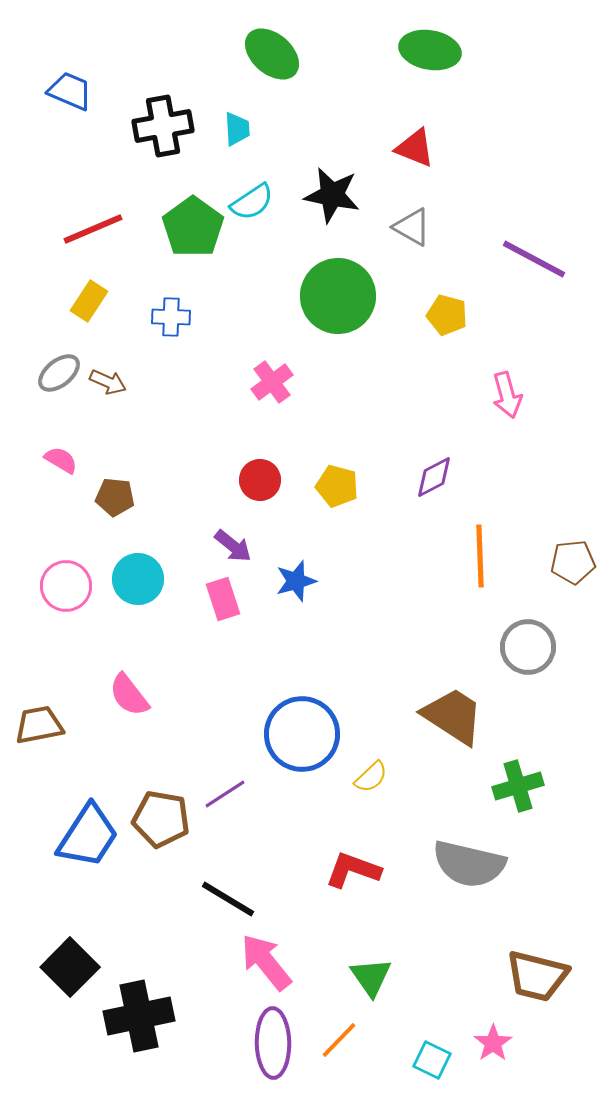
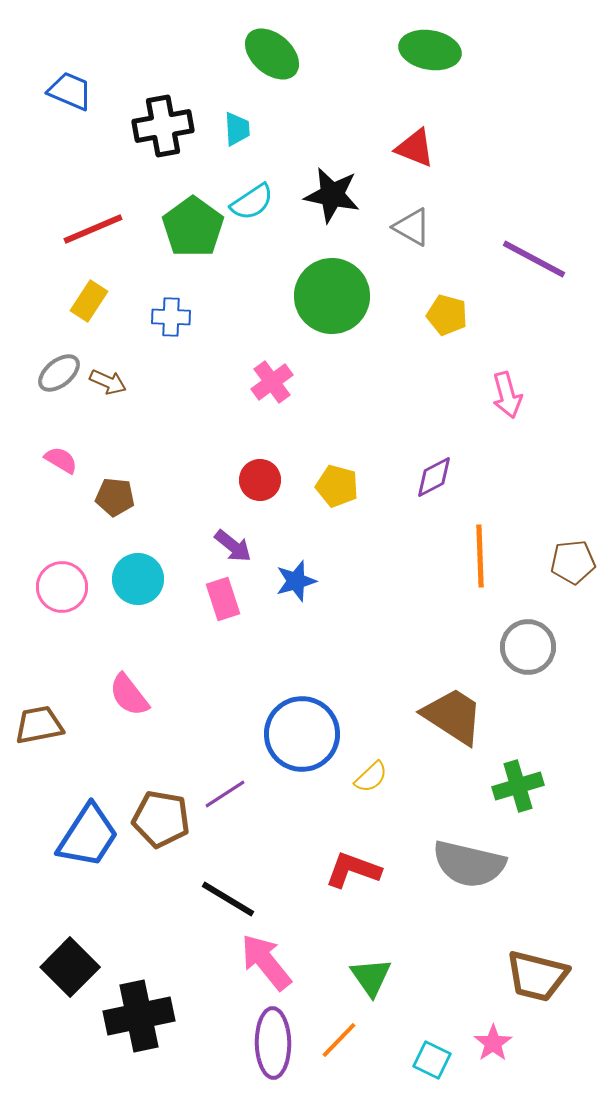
green circle at (338, 296): moved 6 px left
pink circle at (66, 586): moved 4 px left, 1 px down
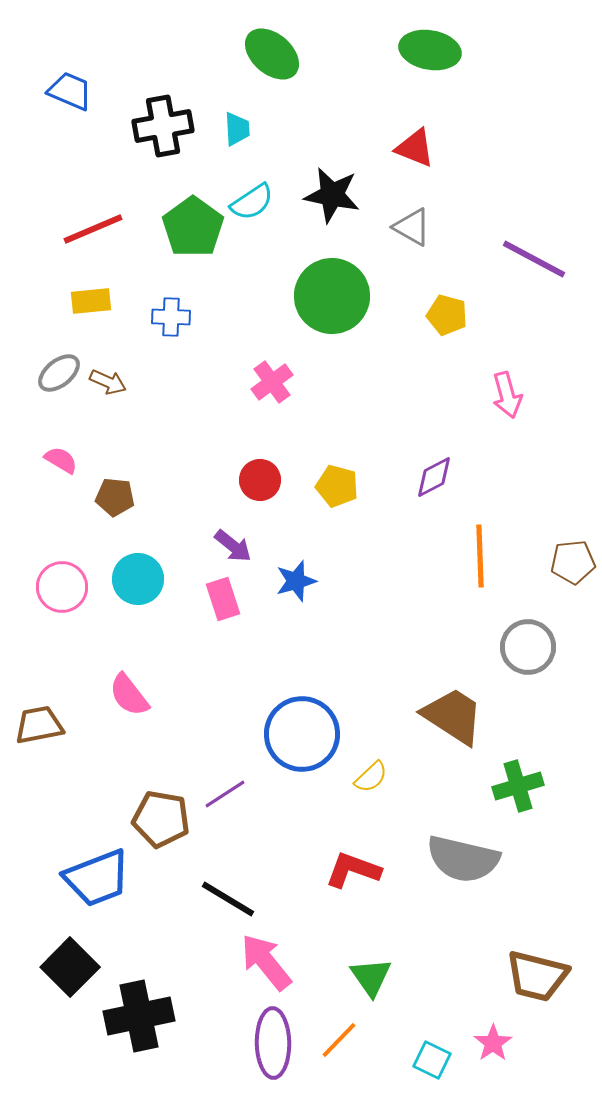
yellow rectangle at (89, 301): moved 2 px right; rotated 51 degrees clockwise
blue trapezoid at (88, 836): moved 9 px right, 42 px down; rotated 36 degrees clockwise
gray semicircle at (469, 864): moved 6 px left, 5 px up
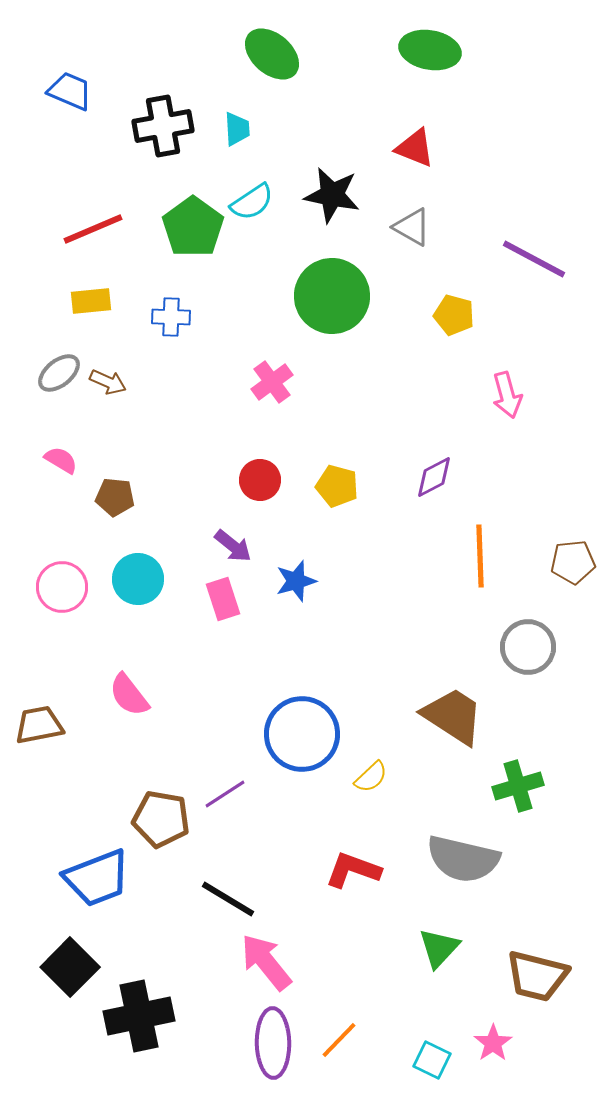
yellow pentagon at (447, 315): moved 7 px right
green triangle at (371, 977): moved 68 px right, 29 px up; rotated 18 degrees clockwise
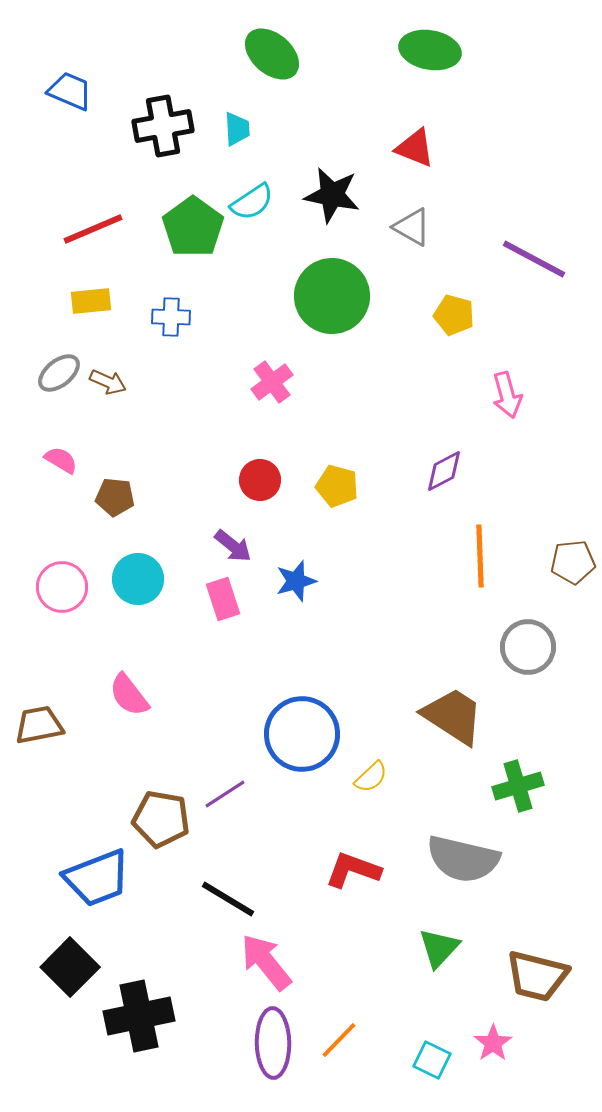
purple diamond at (434, 477): moved 10 px right, 6 px up
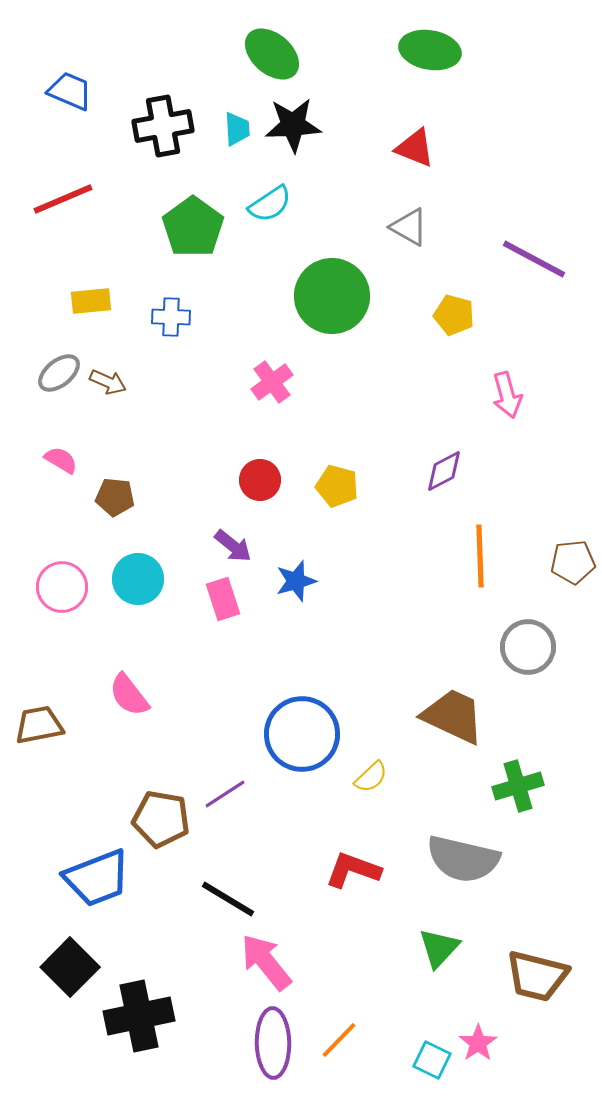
black star at (332, 195): moved 39 px left, 70 px up; rotated 14 degrees counterclockwise
cyan semicircle at (252, 202): moved 18 px right, 2 px down
gray triangle at (412, 227): moved 3 px left
red line at (93, 229): moved 30 px left, 30 px up
brown trapezoid at (453, 716): rotated 8 degrees counterclockwise
pink star at (493, 1043): moved 15 px left
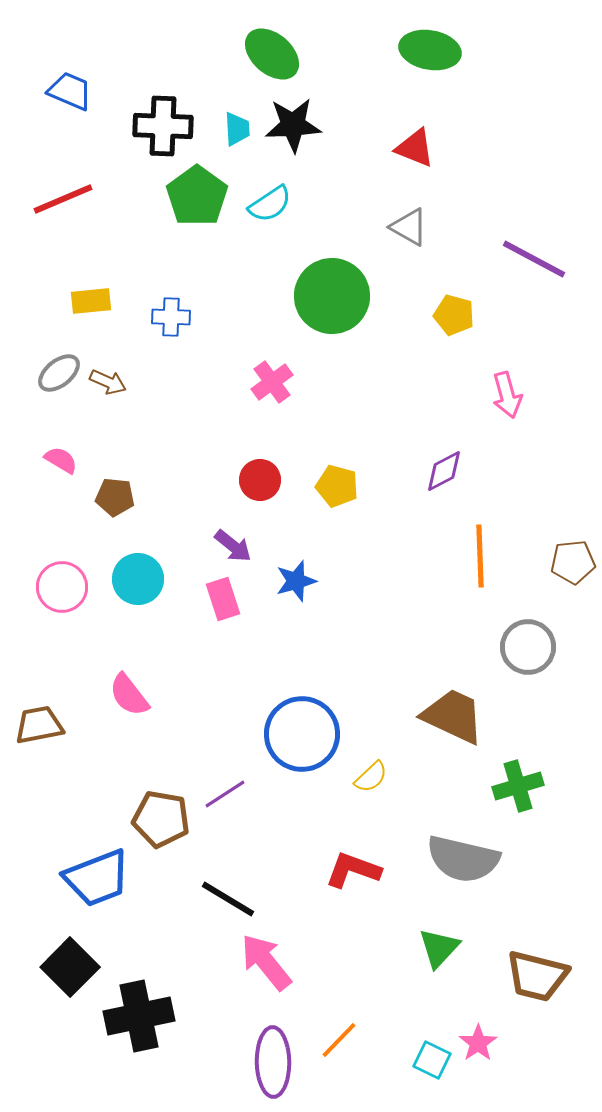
black cross at (163, 126): rotated 12 degrees clockwise
green pentagon at (193, 227): moved 4 px right, 31 px up
purple ellipse at (273, 1043): moved 19 px down
